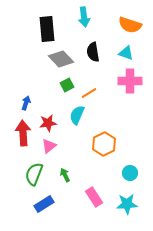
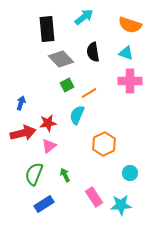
cyan arrow: rotated 120 degrees counterclockwise
blue arrow: moved 5 px left
red arrow: rotated 80 degrees clockwise
cyan star: moved 6 px left, 1 px down
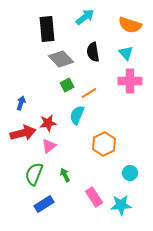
cyan arrow: moved 1 px right
cyan triangle: rotated 28 degrees clockwise
